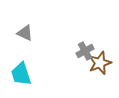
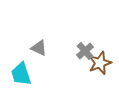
gray triangle: moved 14 px right, 15 px down
gray cross: rotated 12 degrees counterclockwise
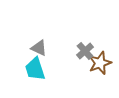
cyan trapezoid: moved 14 px right, 5 px up
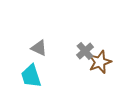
brown star: moved 1 px up
cyan trapezoid: moved 4 px left, 7 px down
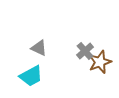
cyan trapezoid: rotated 100 degrees counterclockwise
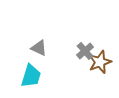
cyan trapezoid: rotated 45 degrees counterclockwise
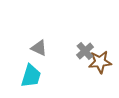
brown star: rotated 15 degrees clockwise
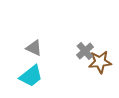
gray triangle: moved 5 px left
cyan trapezoid: rotated 35 degrees clockwise
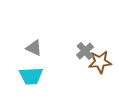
cyan trapezoid: rotated 35 degrees clockwise
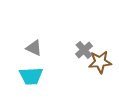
gray cross: moved 1 px left, 1 px up
